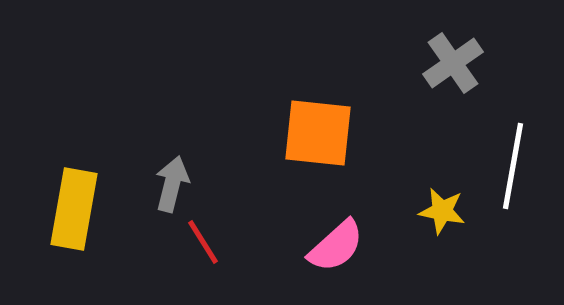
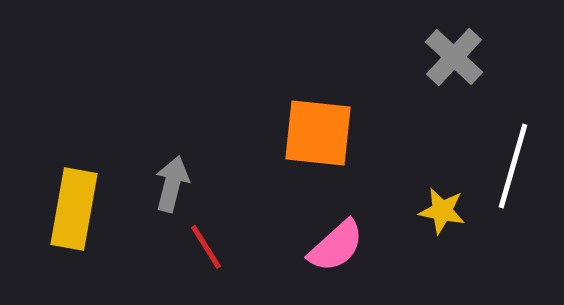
gray cross: moved 1 px right, 6 px up; rotated 12 degrees counterclockwise
white line: rotated 6 degrees clockwise
red line: moved 3 px right, 5 px down
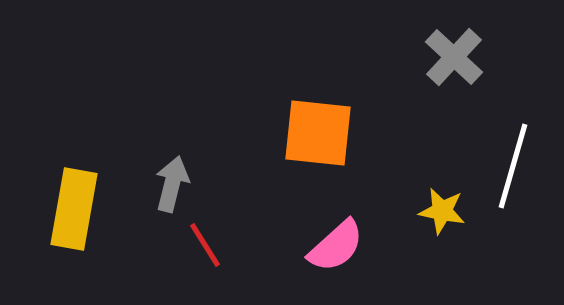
red line: moved 1 px left, 2 px up
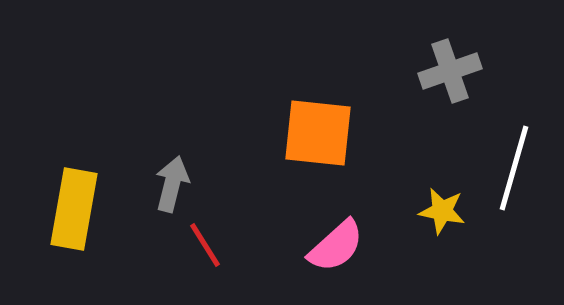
gray cross: moved 4 px left, 14 px down; rotated 28 degrees clockwise
white line: moved 1 px right, 2 px down
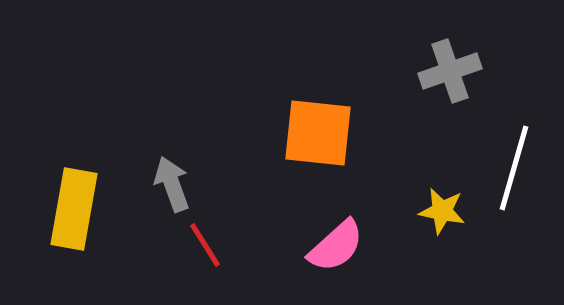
gray arrow: rotated 34 degrees counterclockwise
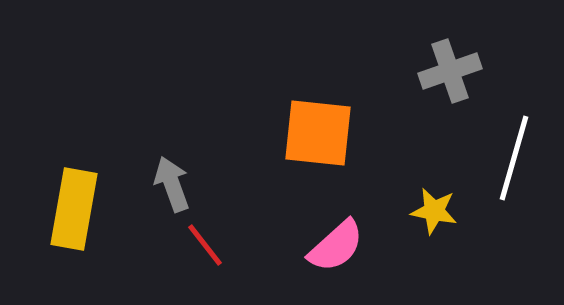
white line: moved 10 px up
yellow star: moved 8 px left
red line: rotated 6 degrees counterclockwise
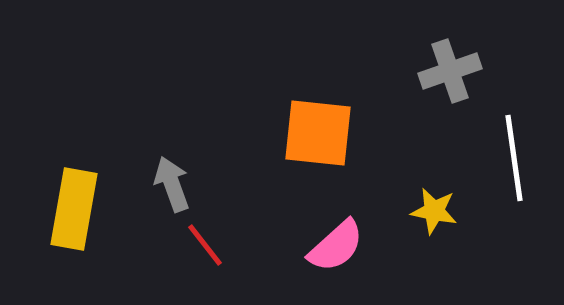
white line: rotated 24 degrees counterclockwise
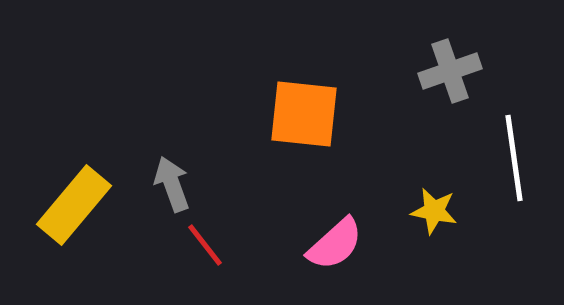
orange square: moved 14 px left, 19 px up
yellow rectangle: moved 4 px up; rotated 30 degrees clockwise
pink semicircle: moved 1 px left, 2 px up
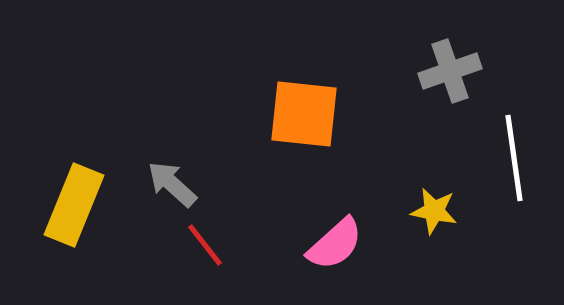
gray arrow: rotated 28 degrees counterclockwise
yellow rectangle: rotated 18 degrees counterclockwise
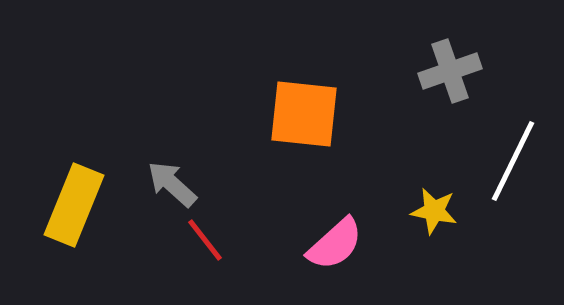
white line: moved 1 px left, 3 px down; rotated 34 degrees clockwise
red line: moved 5 px up
